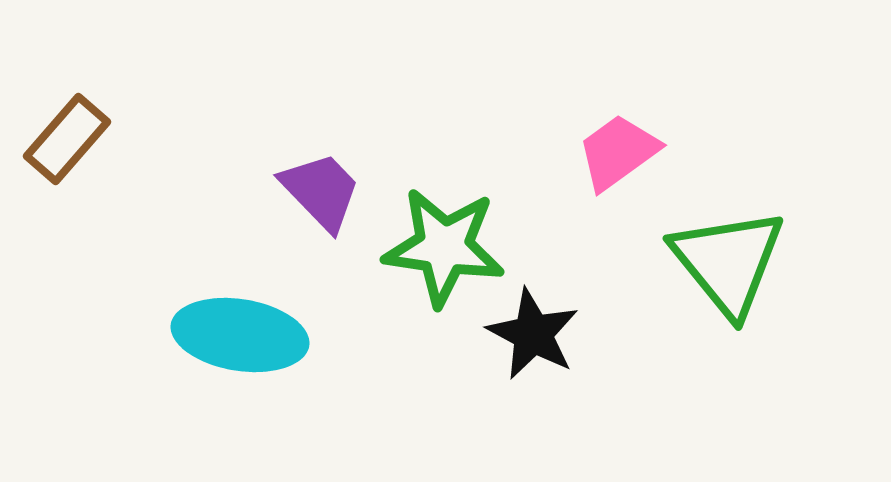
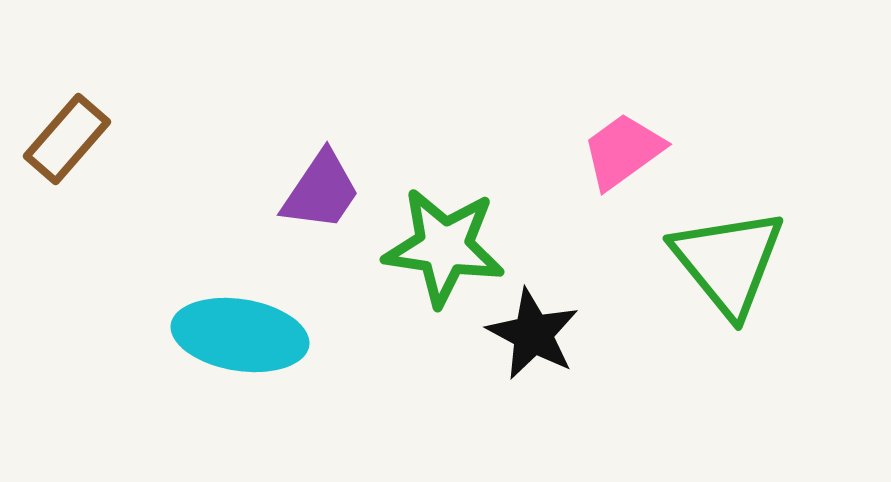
pink trapezoid: moved 5 px right, 1 px up
purple trapezoid: rotated 78 degrees clockwise
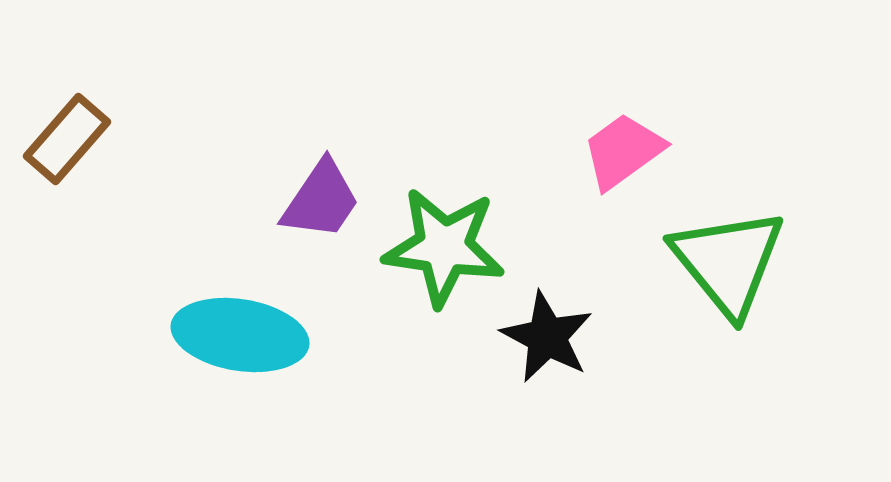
purple trapezoid: moved 9 px down
black star: moved 14 px right, 3 px down
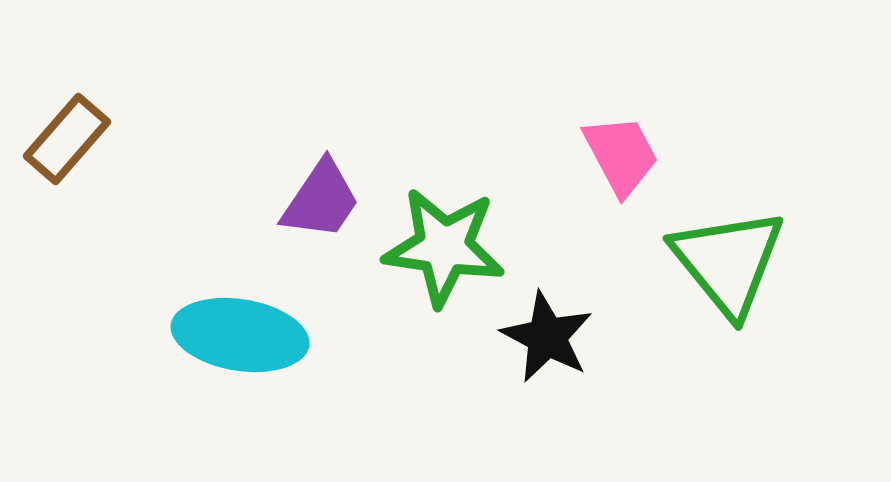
pink trapezoid: moved 2 px left, 4 px down; rotated 98 degrees clockwise
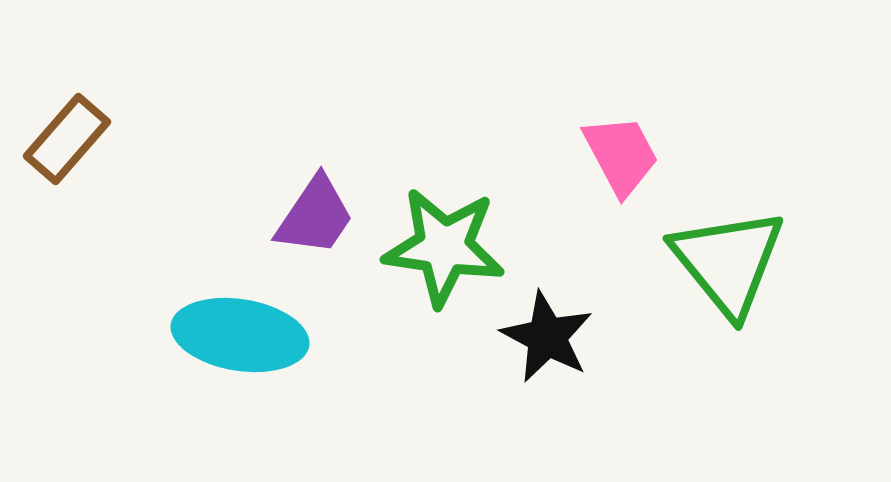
purple trapezoid: moved 6 px left, 16 px down
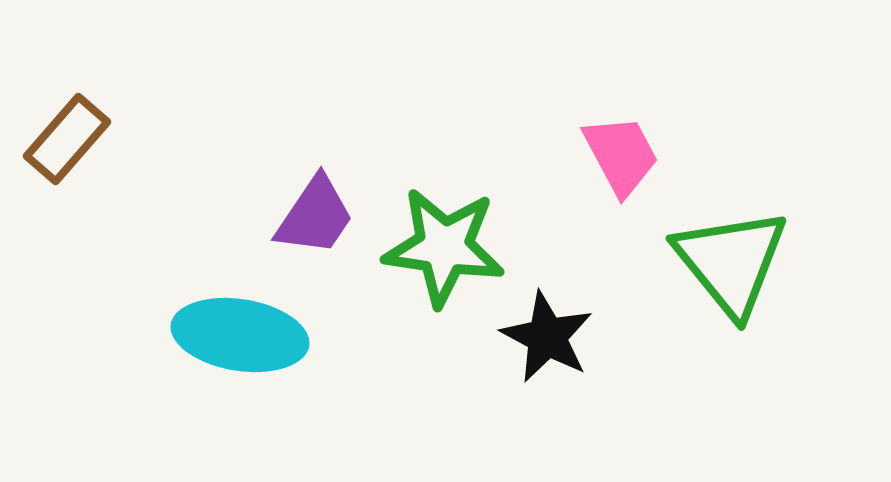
green triangle: moved 3 px right
